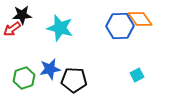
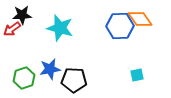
cyan square: rotated 16 degrees clockwise
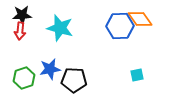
red arrow: moved 8 px right, 2 px down; rotated 48 degrees counterclockwise
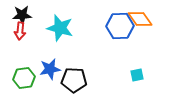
green hexagon: rotated 10 degrees clockwise
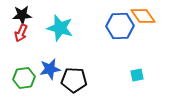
orange diamond: moved 3 px right, 3 px up
red arrow: moved 1 px right, 2 px down; rotated 18 degrees clockwise
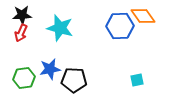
cyan square: moved 5 px down
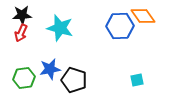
black pentagon: rotated 15 degrees clockwise
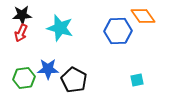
blue hexagon: moved 2 px left, 5 px down
blue star: moved 2 px left; rotated 10 degrees clockwise
black pentagon: rotated 10 degrees clockwise
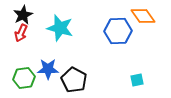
black star: moved 1 px right; rotated 24 degrees counterclockwise
